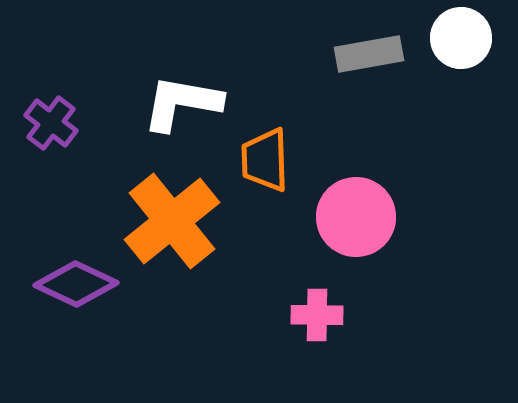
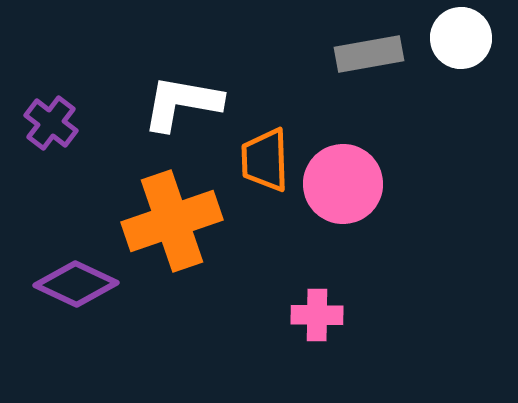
pink circle: moved 13 px left, 33 px up
orange cross: rotated 20 degrees clockwise
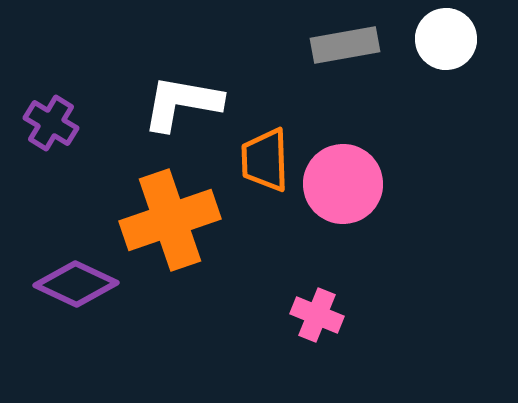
white circle: moved 15 px left, 1 px down
gray rectangle: moved 24 px left, 9 px up
purple cross: rotated 6 degrees counterclockwise
orange cross: moved 2 px left, 1 px up
pink cross: rotated 21 degrees clockwise
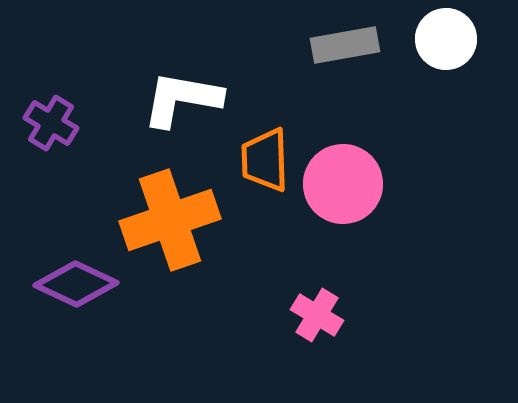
white L-shape: moved 4 px up
pink cross: rotated 9 degrees clockwise
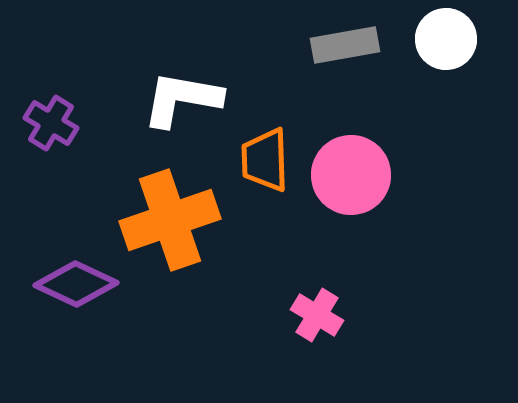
pink circle: moved 8 px right, 9 px up
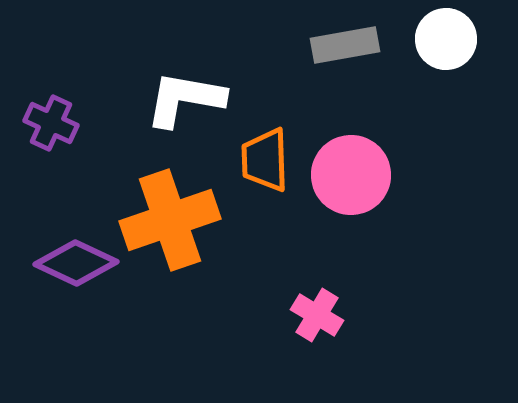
white L-shape: moved 3 px right
purple cross: rotated 6 degrees counterclockwise
purple diamond: moved 21 px up
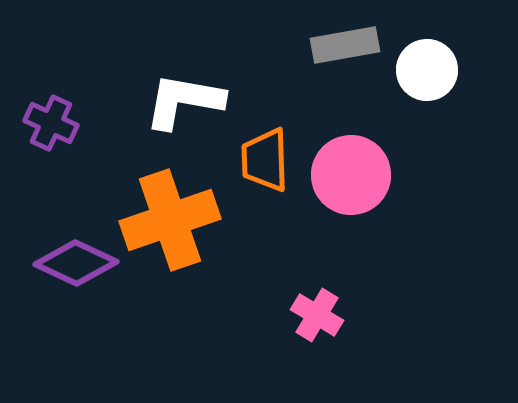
white circle: moved 19 px left, 31 px down
white L-shape: moved 1 px left, 2 px down
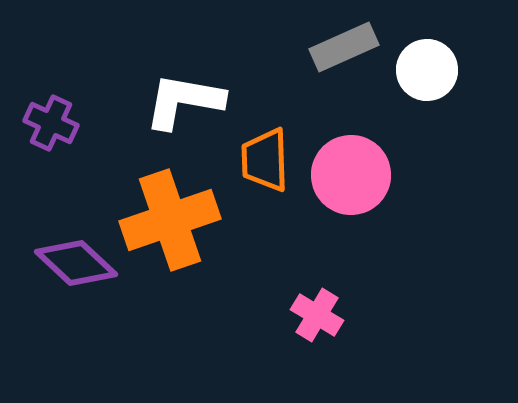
gray rectangle: moved 1 px left, 2 px down; rotated 14 degrees counterclockwise
purple diamond: rotated 18 degrees clockwise
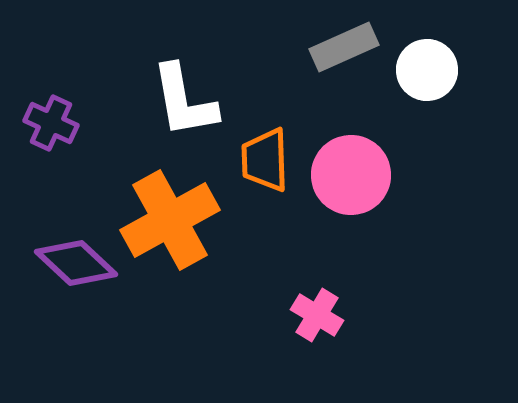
white L-shape: rotated 110 degrees counterclockwise
orange cross: rotated 10 degrees counterclockwise
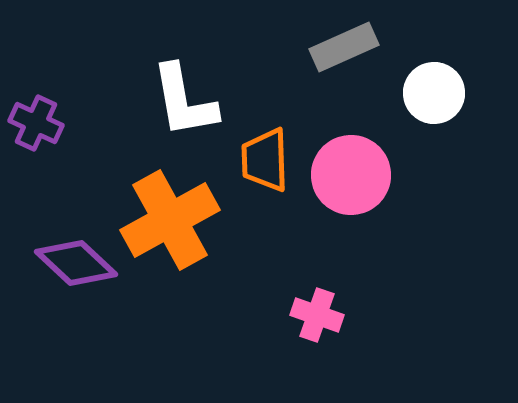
white circle: moved 7 px right, 23 px down
purple cross: moved 15 px left
pink cross: rotated 12 degrees counterclockwise
